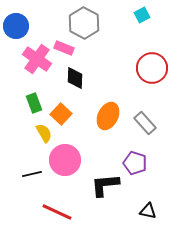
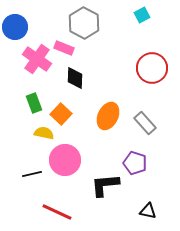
blue circle: moved 1 px left, 1 px down
yellow semicircle: rotated 48 degrees counterclockwise
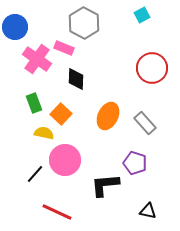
black diamond: moved 1 px right, 1 px down
black line: moved 3 px right; rotated 36 degrees counterclockwise
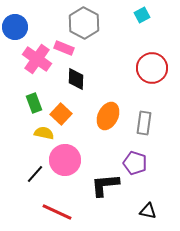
gray rectangle: moved 1 px left; rotated 50 degrees clockwise
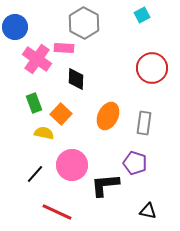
pink rectangle: rotated 18 degrees counterclockwise
pink circle: moved 7 px right, 5 px down
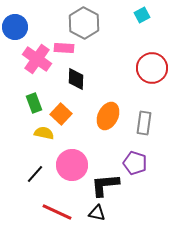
black triangle: moved 51 px left, 2 px down
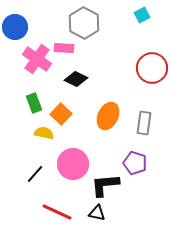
black diamond: rotated 65 degrees counterclockwise
pink circle: moved 1 px right, 1 px up
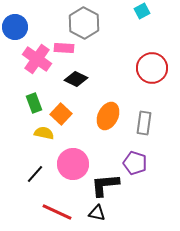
cyan square: moved 4 px up
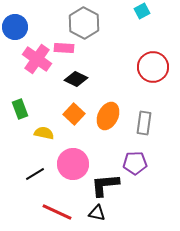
red circle: moved 1 px right, 1 px up
green rectangle: moved 14 px left, 6 px down
orange square: moved 13 px right
purple pentagon: rotated 20 degrees counterclockwise
black line: rotated 18 degrees clockwise
